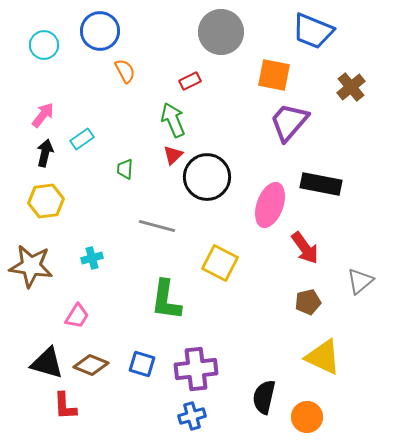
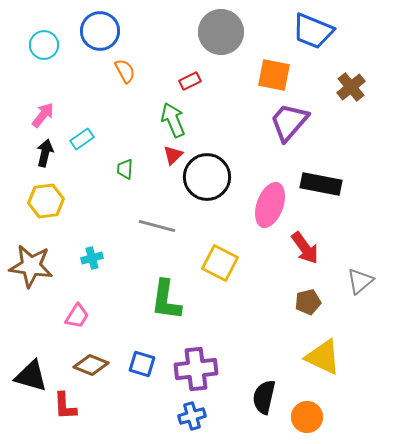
black triangle: moved 16 px left, 13 px down
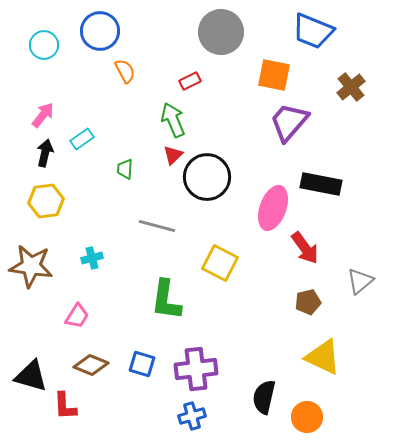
pink ellipse: moved 3 px right, 3 px down
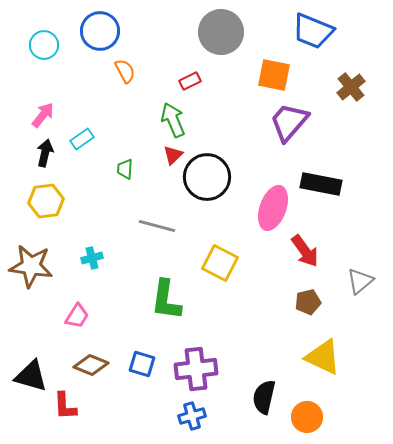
red arrow: moved 3 px down
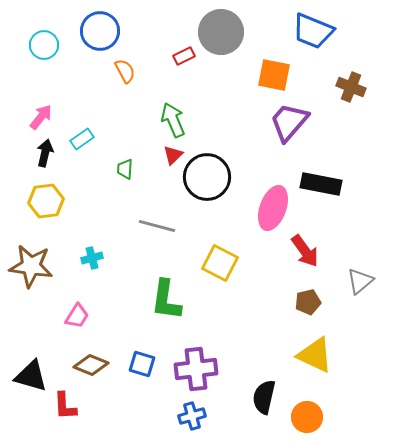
red rectangle: moved 6 px left, 25 px up
brown cross: rotated 28 degrees counterclockwise
pink arrow: moved 2 px left, 2 px down
yellow triangle: moved 8 px left, 2 px up
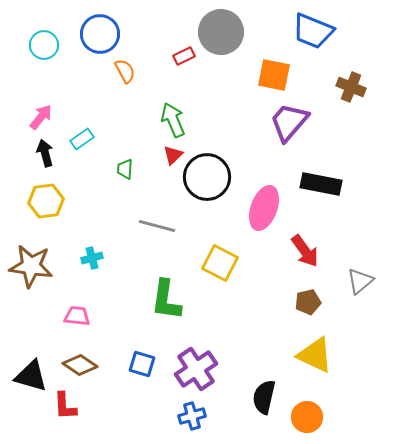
blue circle: moved 3 px down
black arrow: rotated 28 degrees counterclockwise
pink ellipse: moved 9 px left
pink trapezoid: rotated 116 degrees counterclockwise
brown diamond: moved 11 px left; rotated 12 degrees clockwise
purple cross: rotated 27 degrees counterclockwise
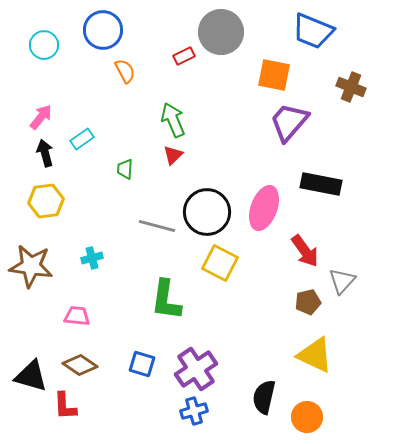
blue circle: moved 3 px right, 4 px up
black circle: moved 35 px down
gray triangle: moved 18 px left; rotated 8 degrees counterclockwise
blue cross: moved 2 px right, 5 px up
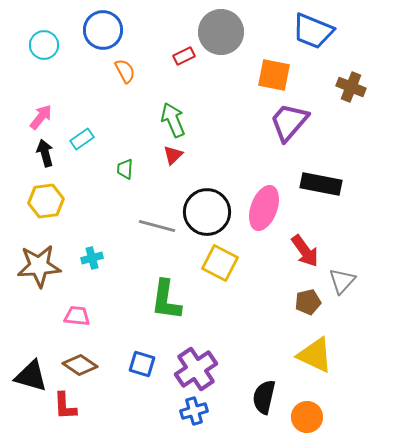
brown star: moved 8 px right; rotated 12 degrees counterclockwise
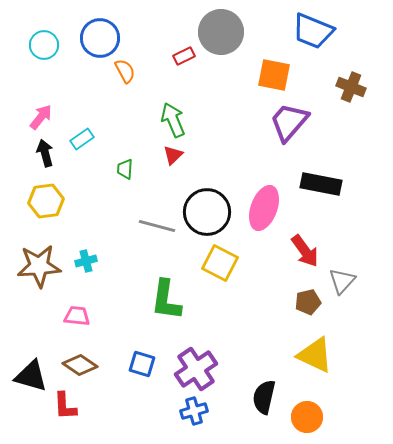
blue circle: moved 3 px left, 8 px down
cyan cross: moved 6 px left, 3 px down
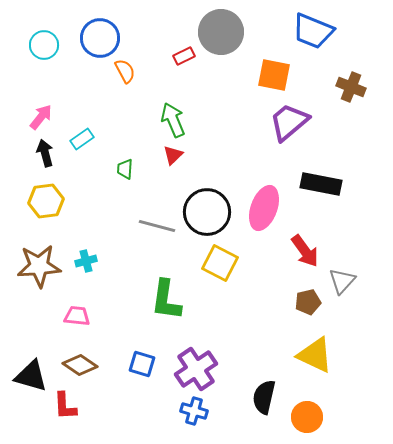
purple trapezoid: rotated 9 degrees clockwise
blue cross: rotated 32 degrees clockwise
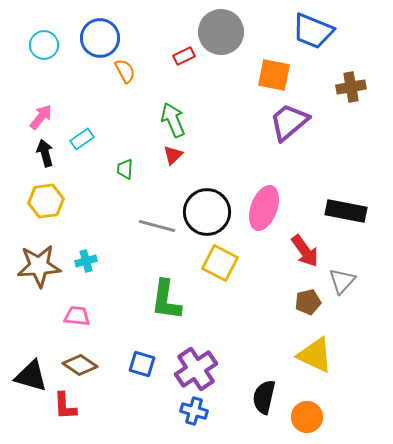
brown cross: rotated 32 degrees counterclockwise
black rectangle: moved 25 px right, 27 px down
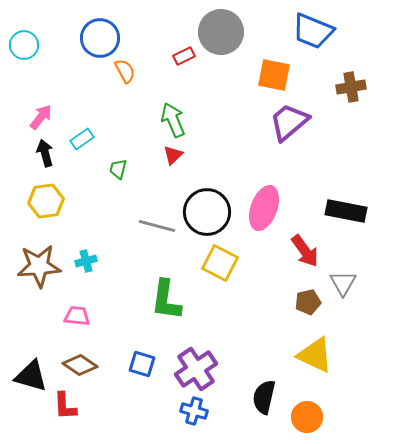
cyan circle: moved 20 px left
green trapezoid: moved 7 px left; rotated 10 degrees clockwise
gray triangle: moved 1 px right, 2 px down; rotated 12 degrees counterclockwise
